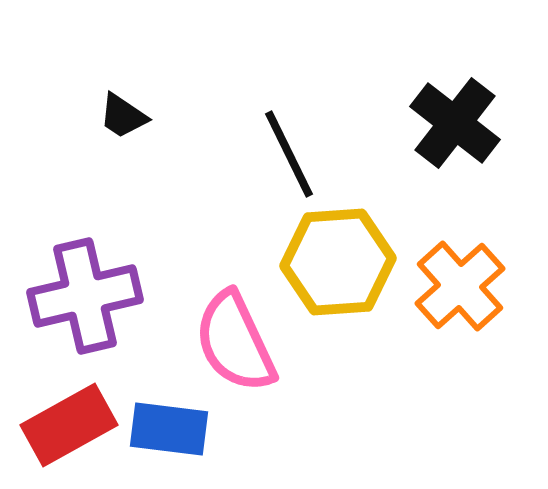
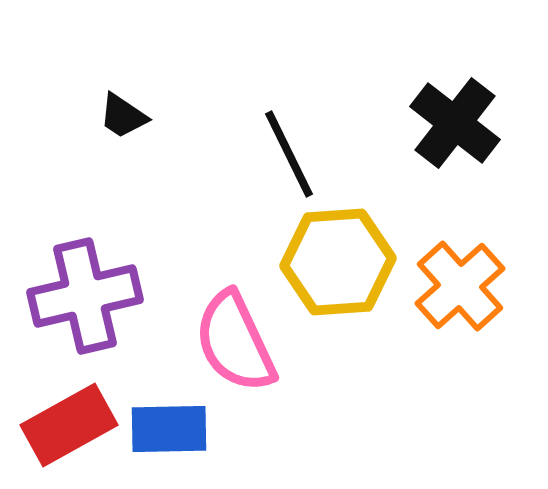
blue rectangle: rotated 8 degrees counterclockwise
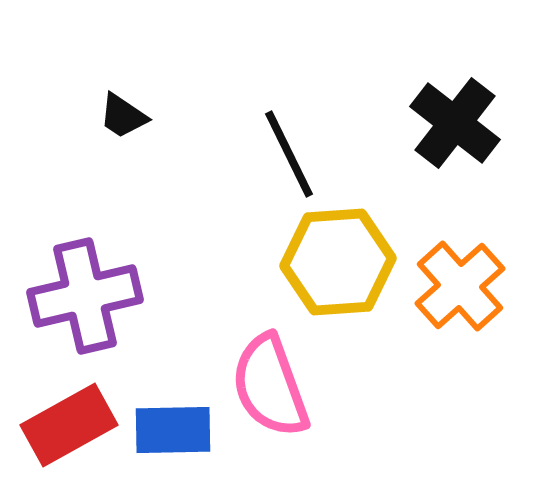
pink semicircle: moved 35 px right, 44 px down; rotated 5 degrees clockwise
blue rectangle: moved 4 px right, 1 px down
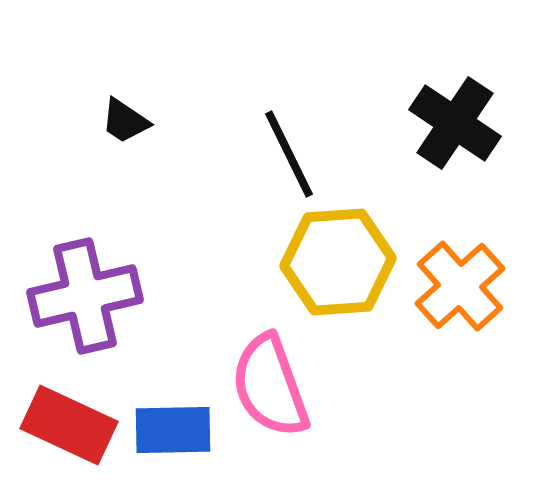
black trapezoid: moved 2 px right, 5 px down
black cross: rotated 4 degrees counterclockwise
red rectangle: rotated 54 degrees clockwise
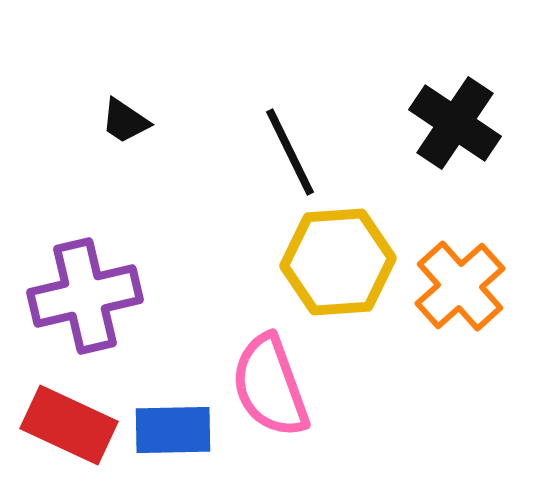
black line: moved 1 px right, 2 px up
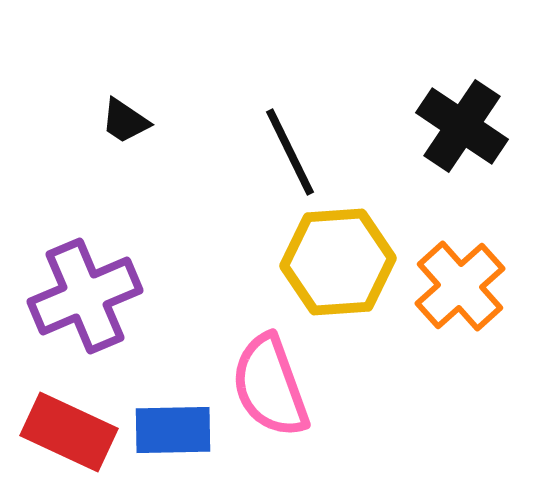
black cross: moved 7 px right, 3 px down
purple cross: rotated 10 degrees counterclockwise
red rectangle: moved 7 px down
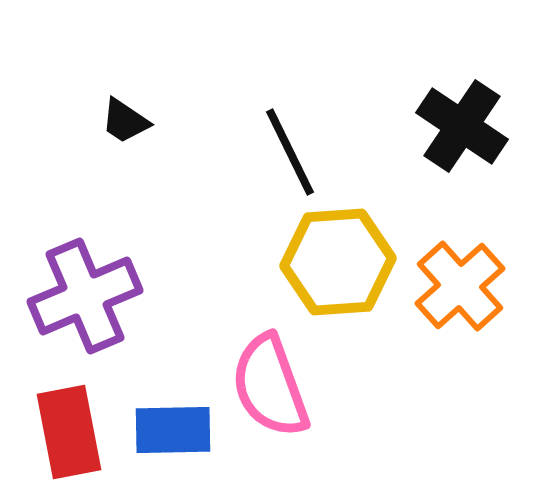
red rectangle: rotated 54 degrees clockwise
